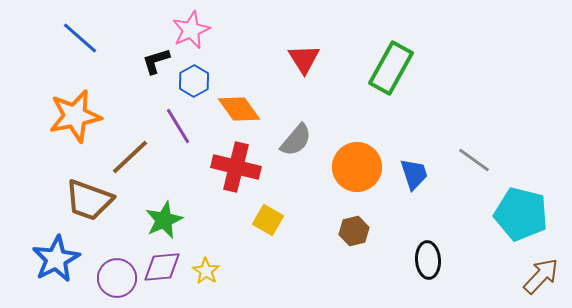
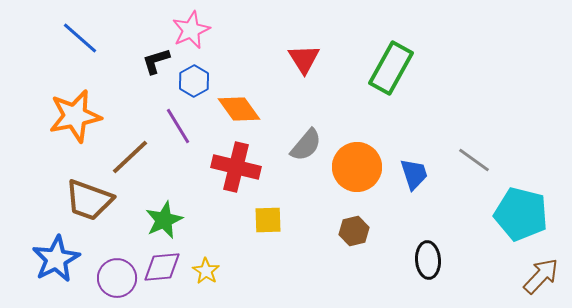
gray semicircle: moved 10 px right, 5 px down
yellow square: rotated 32 degrees counterclockwise
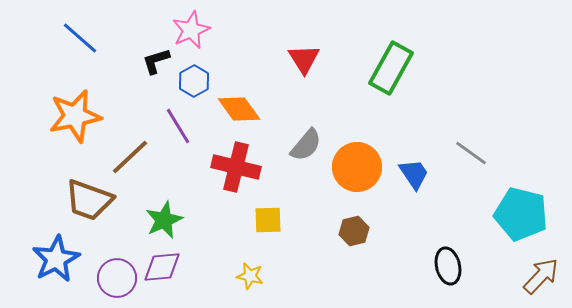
gray line: moved 3 px left, 7 px up
blue trapezoid: rotated 16 degrees counterclockwise
black ellipse: moved 20 px right, 6 px down; rotated 9 degrees counterclockwise
yellow star: moved 44 px right, 5 px down; rotated 20 degrees counterclockwise
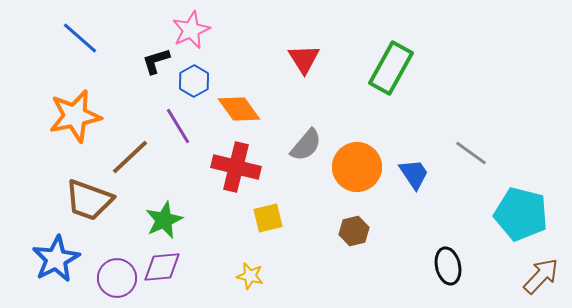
yellow square: moved 2 px up; rotated 12 degrees counterclockwise
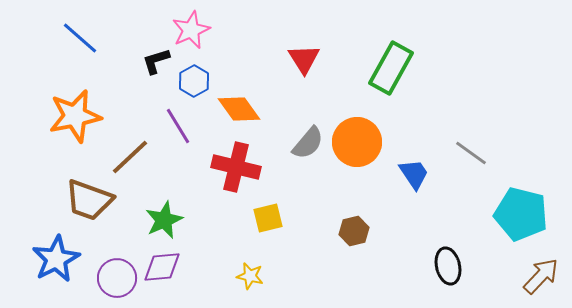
gray semicircle: moved 2 px right, 2 px up
orange circle: moved 25 px up
